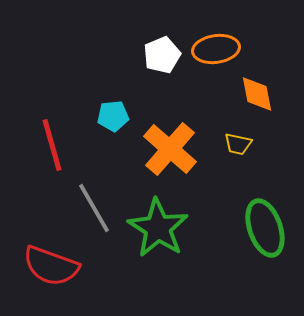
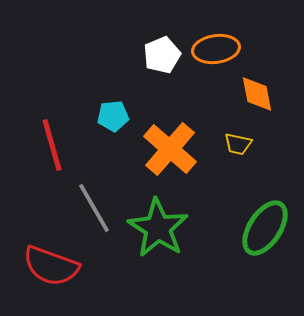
green ellipse: rotated 52 degrees clockwise
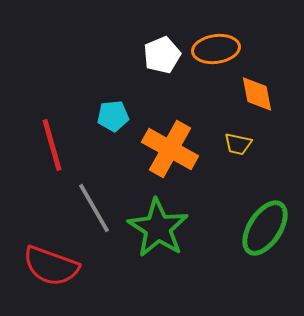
orange cross: rotated 12 degrees counterclockwise
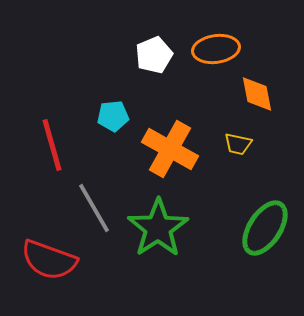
white pentagon: moved 8 px left
green star: rotated 6 degrees clockwise
red semicircle: moved 2 px left, 6 px up
